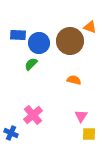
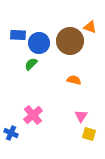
yellow square: rotated 16 degrees clockwise
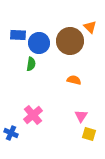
orange triangle: rotated 24 degrees clockwise
green semicircle: rotated 144 degrees clockwise
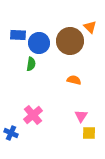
yellow square: moved 1 px up; rotated 16 degrees counterclockwise
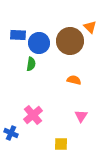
yellow square: moved 28 px left, 11 px down
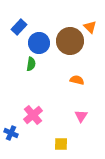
blue rectangle: moved 1 px right, 8 px up; rotated 49 degrees counterclockwise
orange semicircle: moved 3 px right
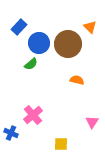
brown circle: moved 2 px left, 3 px down
green semicircle: rotated 40 degrees clockwise
pink triangle: moved 11 px right, 6 px down
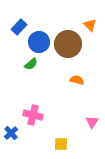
orange triangle: moved 2 px up
blue circle: moved 1 px up
pink cross: rotated 36 degrees counterclockwise
blue cross: rotated 24 degrees clockwise
